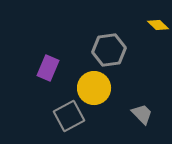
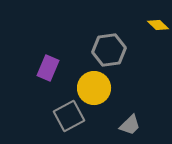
gray trapezoid: moved 12 px left, 11 px down; rotated 90 degrees clockwise
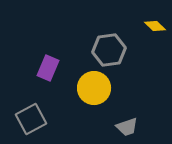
yellow diamond: moved 3 px left, 1 px down
gray square: moved 38 px left, 3 px down
gray trapezoid: moved 3 px left, 2 px down; rotated 25 degrees clockwise
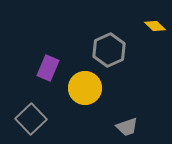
gray hexagon: rotated 16 degrees counterclockwise
yellow circle: moved 9 px left
gray square: rotated 16 degrees counterclockwise
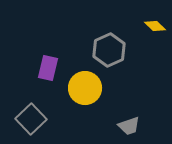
purple rectangle: rotated 10 degrees counterclockwise
gray trapezoid: moved 2 px right, 1 px up
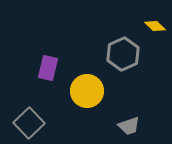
gray hexagon: moved 14 px right, 4 px down
yellow circle: moved 2 px right, 3 px down
gray square: moved 2 px left, 4 px down
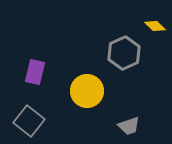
gray hexagon: moved 1 px right, 1 px up
purple rectangle: moved 13 px left, 4 px down
gray square: moved 2 px up; rotated 8 degrees counterclockwise
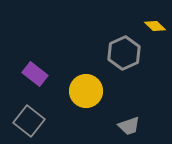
purple rectangle: moved 2 px down; rotated 65 degrees counterclockwise
yellow circle: moved 1 px left
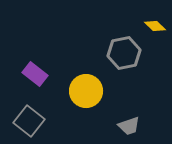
gray hexagon: rotated 12 degrees clockwise
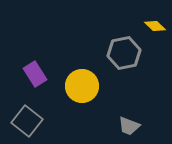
purple rectangle: rotated 20 degrees clockwise
yellow circle: moved 4 px left, 5 px up
gray square: moved 2 px left
gray trapezoid: rotated 40 degrees clockwise
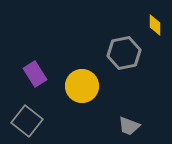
yellow diamond: moved 1 px up; rotated 45 degrees clockwise
